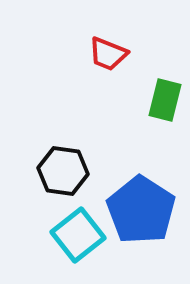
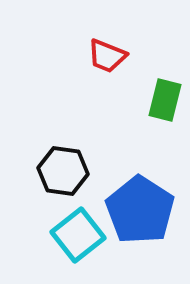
red trapezoid: moved 1 px left, 2 px down
blue pentagon: moved 1 px left
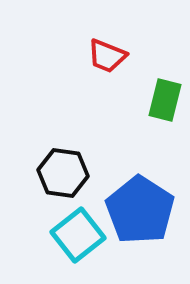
black hexagon: moved 2 px down
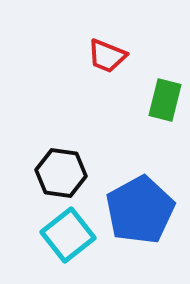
black hexagon: moved 2 px left
blue pentagon: rotated 10 degrees clockwise
cyan square: moved 10 px left
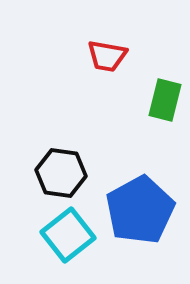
red trapezoid: rotated 12 degrees counterclockwise
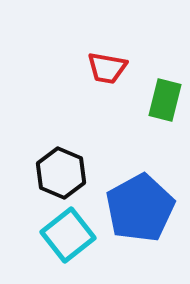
red trapezoid: moved 12 px down
black hexagon: rotated 15 degrees clockwise
blue pentagon: moved 2 px up
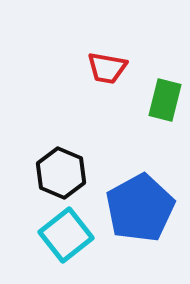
cyan square: moved 2 px left
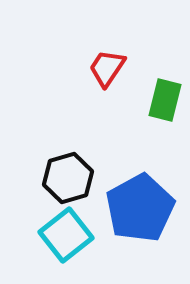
red trapezoid: rotated 114 degrees clockwise
black hexagon: moved 7 px right, 5 px down; rotated 21 degrees clockwise
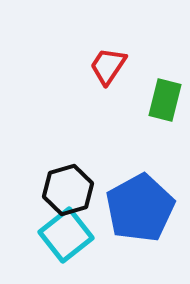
red trapezoid: moved 1 px right, 2 px up
black hexagon: moved 12 px down
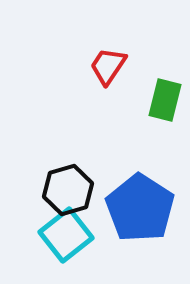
blue pentagon: rotated 10 degrees counterclockwise
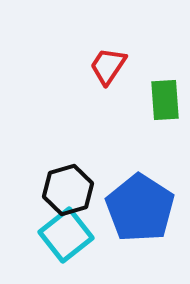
green rectangle: rotated 18 degrees counterclockwise
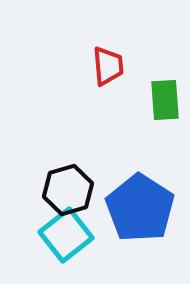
red trapezoid: rotated 141 degrees clockwise
